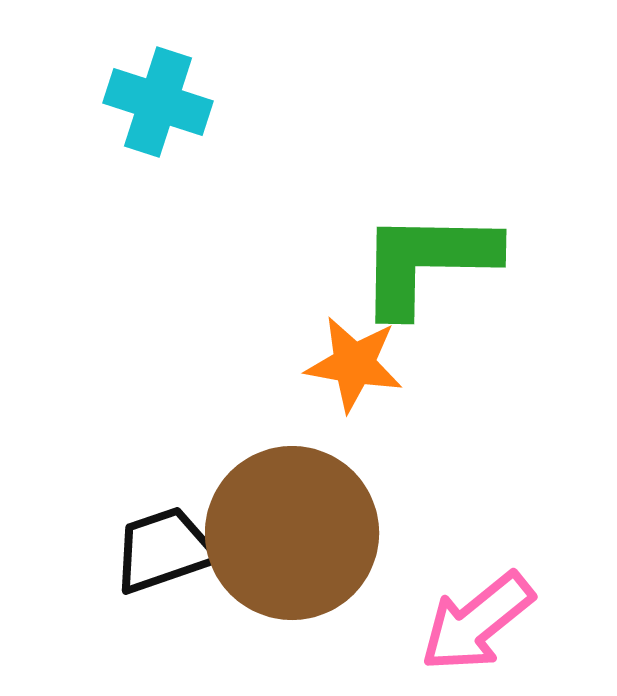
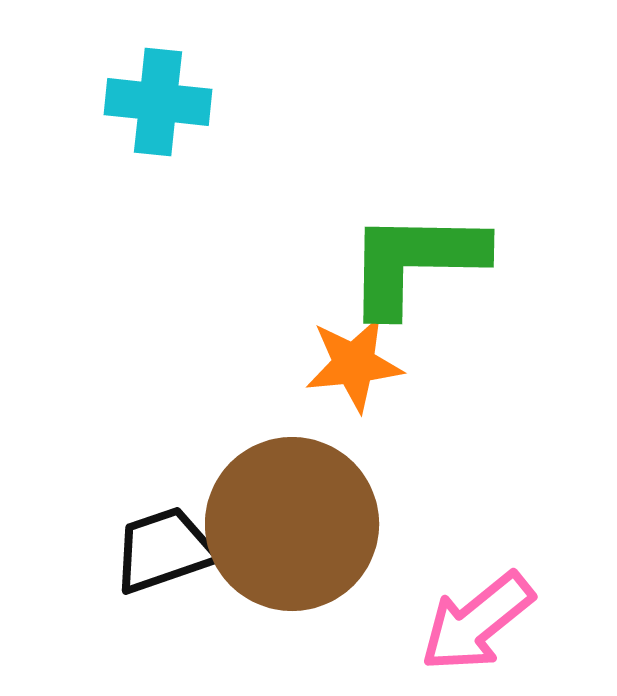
cyan cross: rotated 12 degrees counterclockwise
green L-shape: moved 12 px left
orange star: rotated 16 degrees counterclockwise
brown circle: moved 9 px up
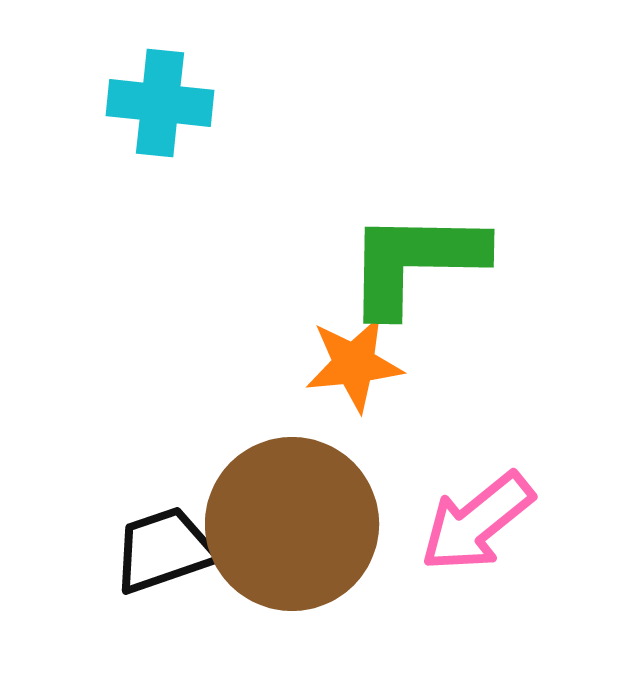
cyan cross: moved 2 px right, 1 px down
pink arrow: moved 100 px up
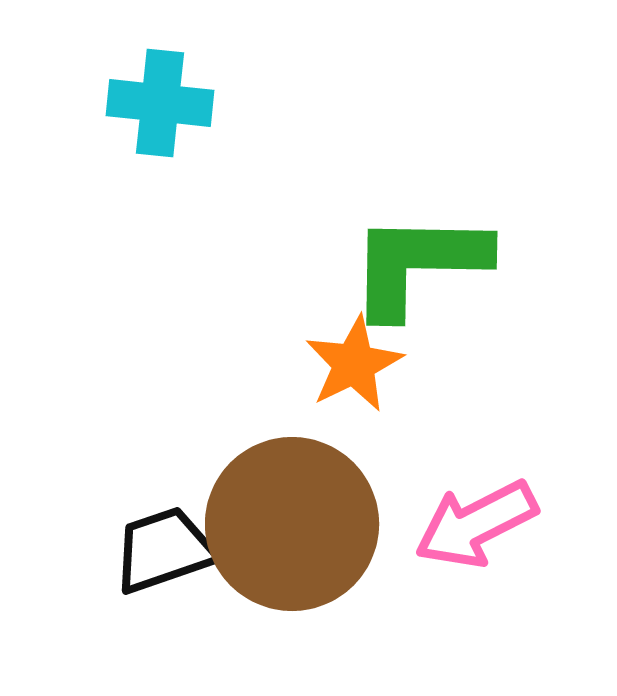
green L-shape: moved 3 px right, 2 px down
orange star: rotated 20 degrees counterclockwise
pink arrow: moved 1 px left, 2 px down; rotated 12 degrees clockwise
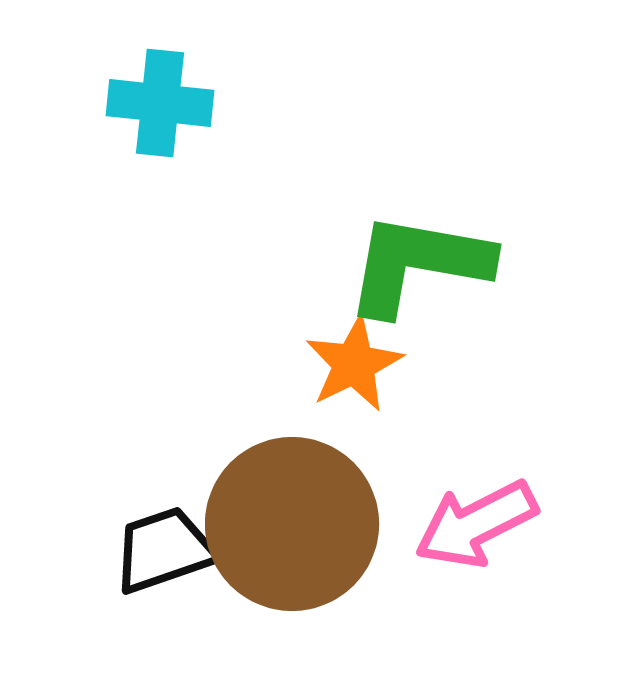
green L-shape: rotated 9 degrees clockwise
